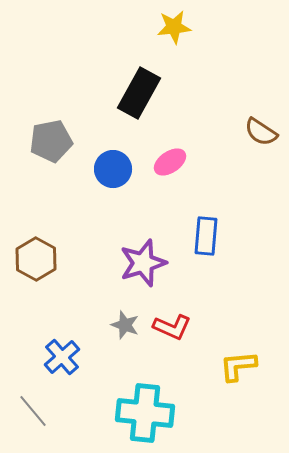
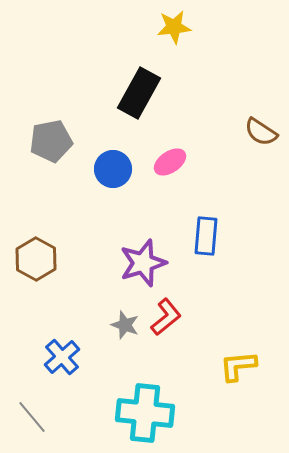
red L-shape: moved 6 px left, 10 px up; rotated 63 degrees counterclockwise
gray line: moved 1 px left, 6 px down
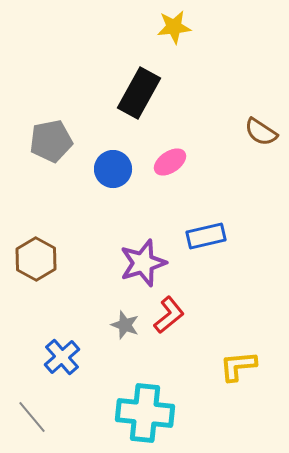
blue rectangle: rotated 72 degrees clockwise
red L-shape: moved 3 px right, 2 px up
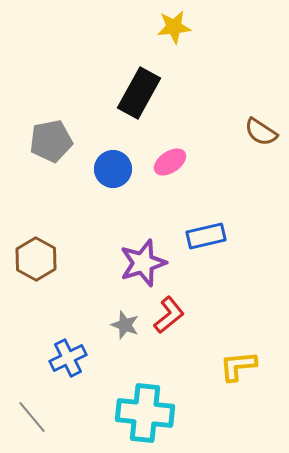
blue cross: moved 6 px right, 1 px down; rotated 15 degrees clockwise
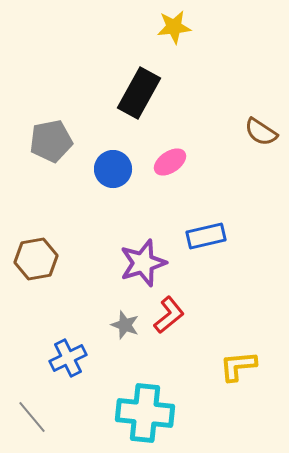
brown hexagon: rotated 21 degrees clockwise
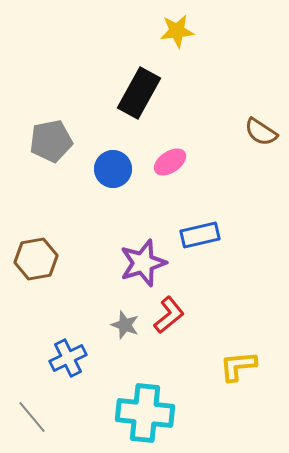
yellow star: moved 3 px right, 4 px down
blue rectangle: moved 6 px left, 1 px up
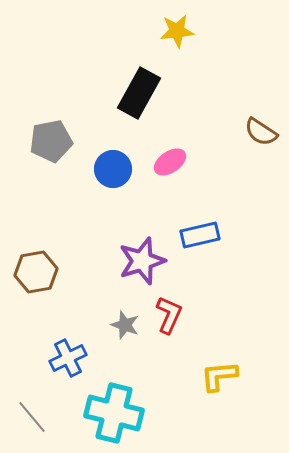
brown hexagon: moved 13 px down
purple star: moved 1 px left, 2 px up
red L-shape: rotated 27 degrees counterclockwise
yellow L-shape: moved 19 px left, 10 px down
cyan cross: moved 31 px left; rotated 8 degrees clockwise
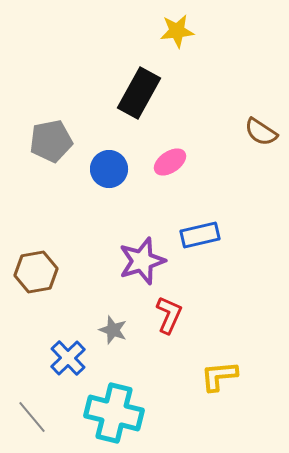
blue circle: moved 4 px left
gray star: moved 12 px left, 5 px down
blue cross: rotated 18 degrees counterclockwise
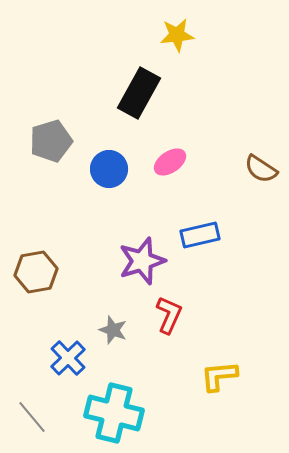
yellow star: moved 4 px down
brown semicircle: moved 37 px down
gray pentagon: rotated 6 degrees counterclockwise
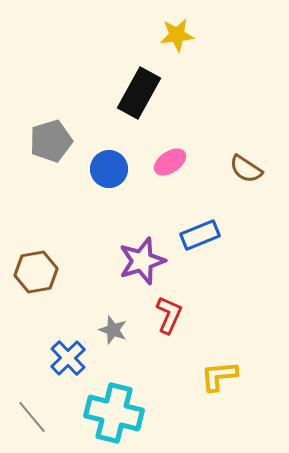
brown semicircle: moved 15 px left
blue rectangle: rotated 9 degrees counterclockwise
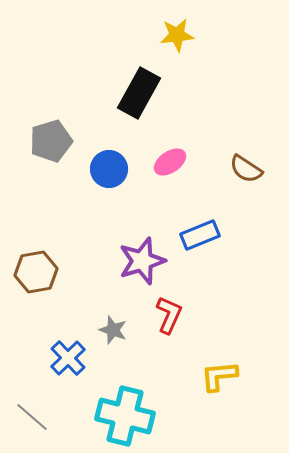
cyan cross: moved 11 px right, 3 px down
gray line: rotated 9 degrees counterclockwise
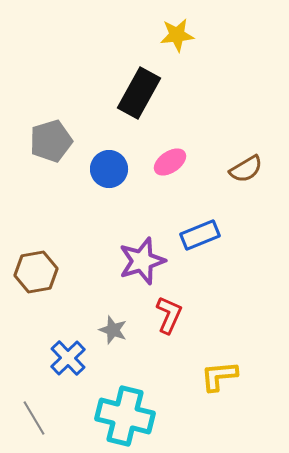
brown semicircle: rotated 64 degrees counterclockwise
gray line: moved 2 px right, 1 px down; rotated 18 degrees clockwise
